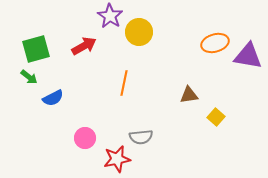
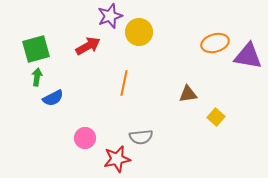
purple star: rotated 20 degrees clockwise
red arrow: moved 4 px right
green arrow: moved 8 px right; rotated 120 degrees counterclockwise
brown triangle: moved 1 px left, 1 px up
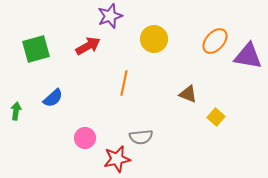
yellow circle: moved 15 px right, 7 px down
orange ellipse: moved 2 px up; rotated 32 degrees counterclockwise
green arrow: moved 21 px left, 34 px down
brown triangle: rotated 30 degrees clockwise
blue semicircle: rotated 15 degrees counterclockwise
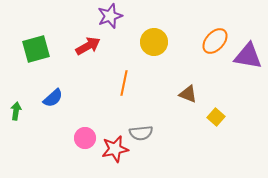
yellow circle: moved 3 px down
gray semicircle: moved 4 px up
red star: moved 2 px left, 10 px up
